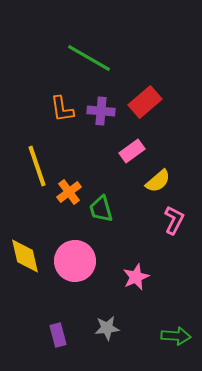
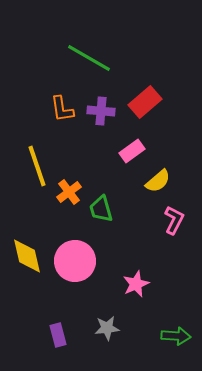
yellow diamond: moved 2 px right
pink star: moved 7 px down
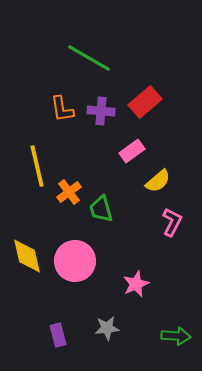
yellow line: rotated 6 degrees clockwise
pink L-shape: moved 2 px left, 2 px down
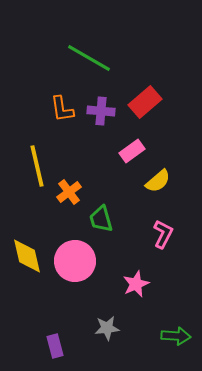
green trapezoid: moved 10 px down
pink L-shape: moved 9 px left, 12 px down
purple rectangle: moved 3 px left, 11 px down
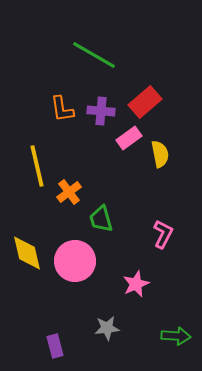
green line: moved 5 px right, 3 px up
pink rectangle: moved 3 px left, 13 px up
yellow semicircle: moved 2 px right, 27 px up; rotated 60 degrees counterclockwise
yellow diamond: moved 3 px up
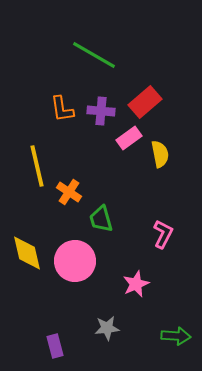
orange cross: rotated 20 degrees counterclockwise
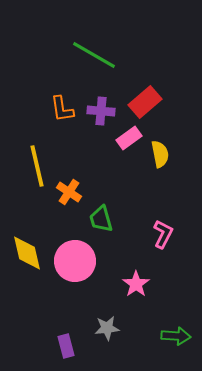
pink star: rotated 12 degrees counterclockwise
purple rectangle: moved 11 px right
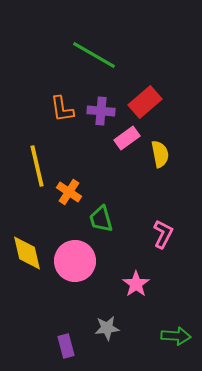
pink rectangle: moved 2 px left
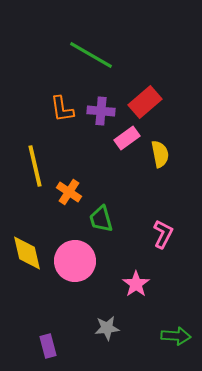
green line: moved 3 px left
yellow line: moved 2 px left
purple rectangle: moved 18 px left
